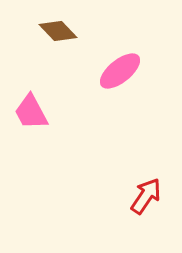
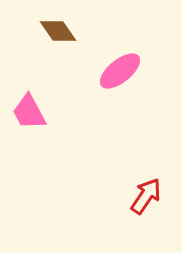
brown diamond: rotated 9 degrees clockwise
pink trapezoid: moved 2 px left
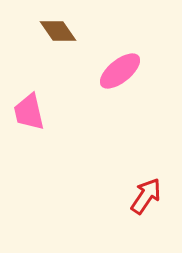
pink trapezoid: rotated 15 degrees clockwise
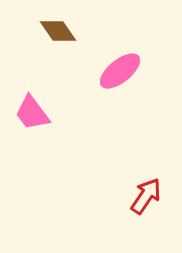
pink trapezoid: moved 3 px right, 1 px down; rotated 24 degrees counterclockwise
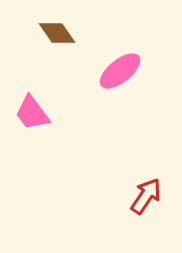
brown diamond: moved 1 px left, 2 px down
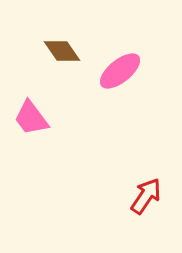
brown diamond: moved 5 px right, 18 px down
pink trapezoid: moved 1 px left, 5 px down
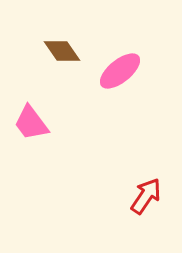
pink trapezoid: moved 5 px down
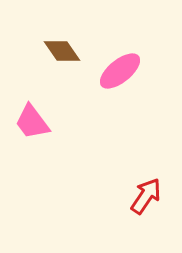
pink trapezoid: moved 1 px right, 1 px up
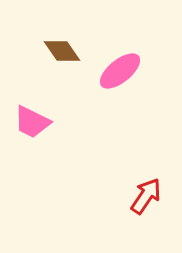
pink trapezoid: rotated 27 degrees counterclockwise
